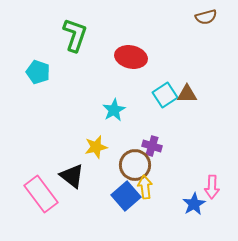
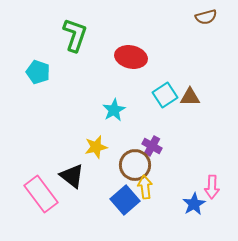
brown triangle: moved 3 px right, 3 px down
purple cross: rotated 12 degrees clockwise
blue square: moved 1 px left, 4 px down
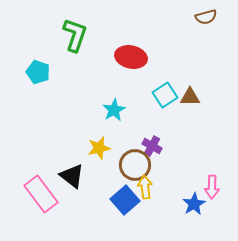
yellow star: moved 3 px right, 1 px down
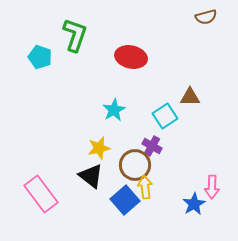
cyan pentagon: moved 2 px right, 15 px up
cyan square: moved 21 px down
black triangle: moved 19 px right
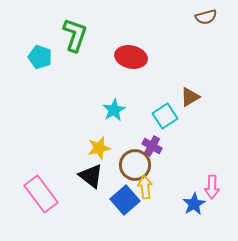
brown triangle: rotated 30 degrees counterclockwise
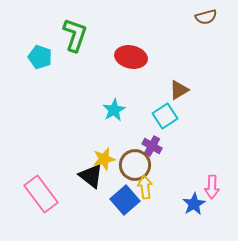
brown triangle: moved 11 px left, 7 px up
yellow star: moved 5 px right, 11 px down
